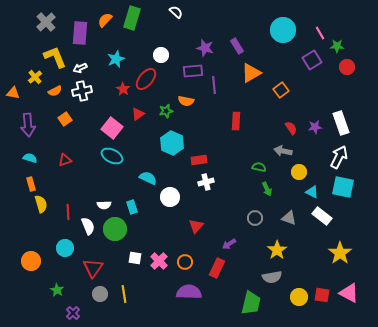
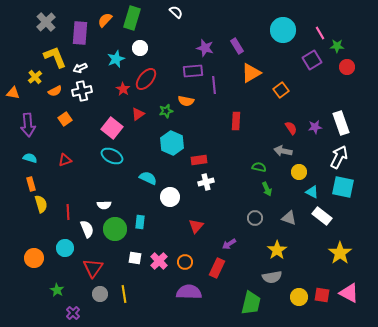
white circle at (161, 55): moved 21 px left, 7 px up
cyan rectangle at (132, 207): moved 8 px right, 15 px down; rotated 24 degrees clockwise
white semicircle at (88, 226): moved 1 px left, 3 px down
orange circle at (31, 261): moved 3 px right, 3 px up
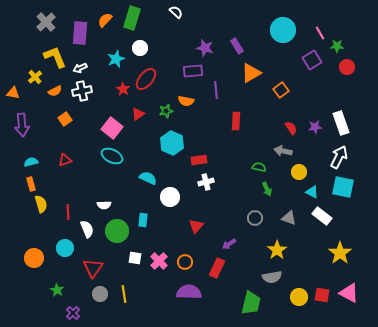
purple line at (214, 85): moved 2 px right, 5 px down
purple arrow at (28, 125): moved 6 px left
cyan semicircle at (30, 158): moved 1 px right, 4 px down; rotated 32 degrees counterclockwise
cyan rectangle at (140, 222): moved 3 px right, 2 px up
green circle at (115, 229): moved 2 px right, 2 px down
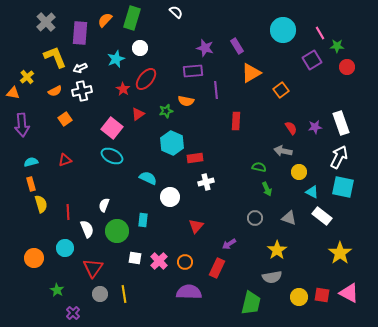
yellow cross at (35, 77): moved 8 px left
red rectangle at (199, 160): moved 4 px left, 2 px up
white semicircle at (104, 205): rotated 112 degrees clockwise
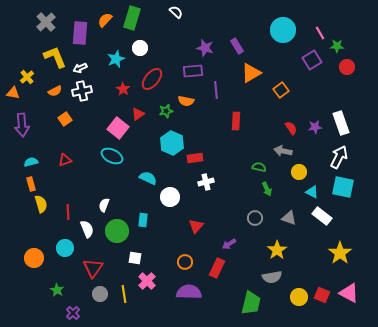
red ellipse at (146, 79): moved 6 px right
pink square at (112, 128): moved 6 px right
pink cross at (159, 261): moved 12 px left, 20 px down
red square at (322, 295): rotated 14 degrees clockwise
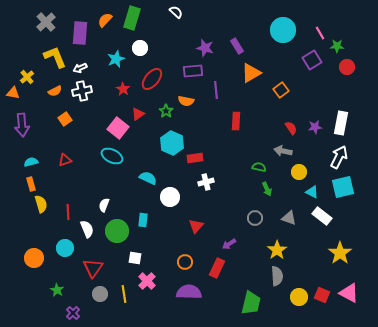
green star at (166, 111): rotated 24 degrees counterclockwise
white rectangle at (341, 123): rotated 30 degrees clockwise
cyan square at (343, 187): rotated 25 degrees counterclockwise
gray semicircle at (272, 277): moved 5 px right, 1 px up; rotated 84 degrees counterclockwise
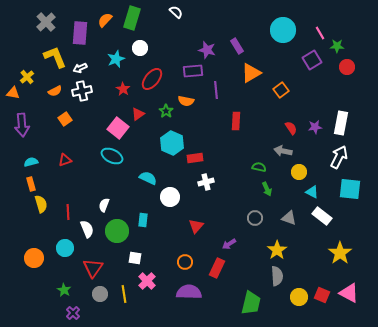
purple star at (205, 48): moved 2 px right, 2 px down
cyan square at (343, 187): moved 7 px right, 2 px down; rotated 20 degrees clockwise
green star at (57, 290): moved 7 px right
